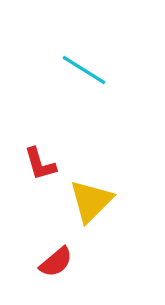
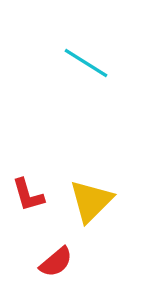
cyan line: moved 2 px right, 7 px up
red L-shape: moved 12 px left, 31 px down
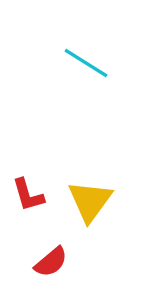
yellow triangle: moved 1 px left; rotated 9 degrees counterclockwise
red semicircle: moved 5 px left
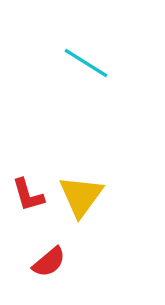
yellow triangle: moved 9 px left, 5 px up
red semicircle: moved 2 px left
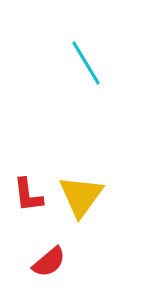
cyan line: rotated 27 degrees clockwise
red L-shape: rotated 9 degrees clockwise
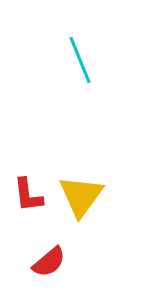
cyan line: moved 6 px left, 3 px up; rotated 9 degrees clockwise
